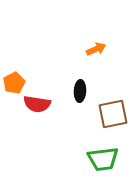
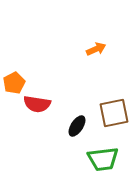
black ellipse: moved 3 px left, 35 px down; rotated 30 degrees clockwise
brown square: moved 1 px right, 1 px up
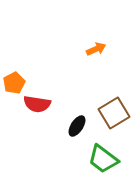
brown square: rotated 20 degrees counterclockwise
green trapezoid: rotated 44 degrees clockwise
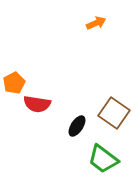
orange arrow: moved 26 px up
brown square: rotated 24 degrees counterclockwise
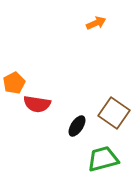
green trapezoid: rotated 128 degrees clockwise
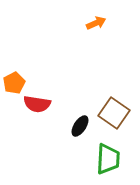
black ellipse: moved 3 px right
green trapezoid: moved 5 px right; rotated 108 degrees clockwise
